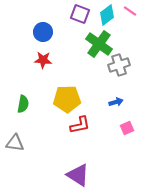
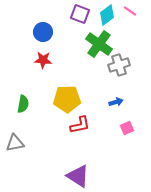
gray triangle: rotated 18 degrees counterclockwise
purple triangle: moved 1 px down
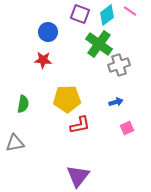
blue circle: moved 5 px right
purple triangle: rotated 35 degrees clockwise
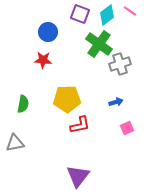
gray cross: moved 1 px right, 1 px up
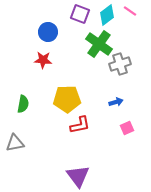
purple triangle: rotated 15 degrees counterclockwise
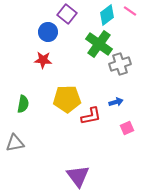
purple square: moved 13 px left; rotated 18 degrees clockwise
red L-shape: moved 11 px right, 9 px up
